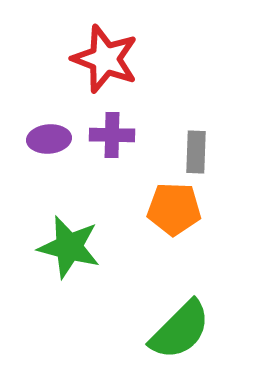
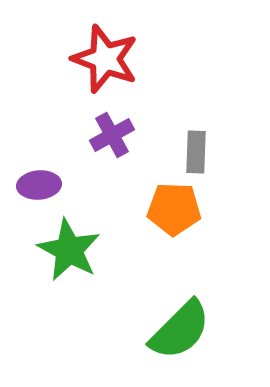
purple cross: rotated 30 degrees counterclockwise
purple ellipse: moved 10 px left, 46 px down
green star: moved 3 px down; rotated 14 degrees clockwise
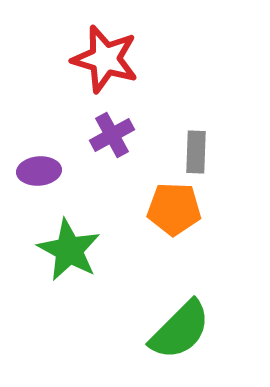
red star: rotated 4 degrees counterclockwise
purple ellipse: moved 14 px up
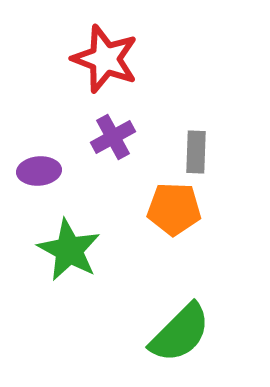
red star: rotated 4 degrees clockwise
purple cross: moved 1 px right, 2 px down
green semicircle: moved 3 px down
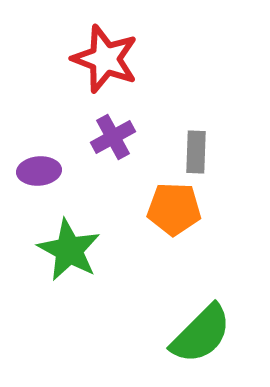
green semicircle: moved 21 px right, 1 px down
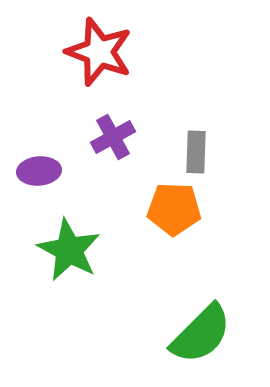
red star: moved 6 px left, 7 px up
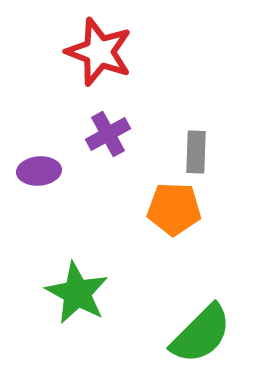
purple cross: moved 5 px left, 3 px up
green star: moved 8 px right, 43 px down
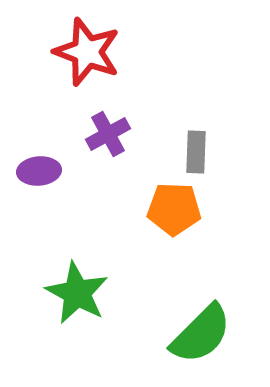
red star: moved 12 px left
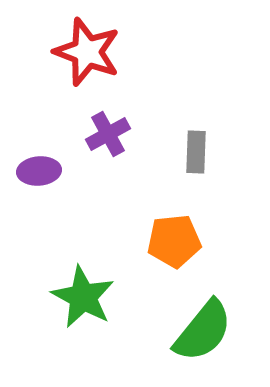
orange pentagon: moved 32 px down; rotated 8 degrees counterclockwise
green star: moved 6 px right, 4 px down
green semicircle: moved 2 px right, 3 px up; rotated 6 degrees counterclockwise
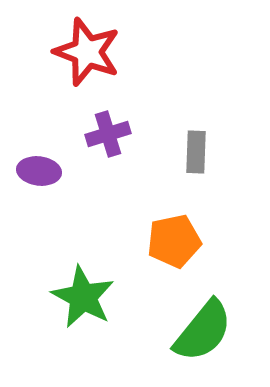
purple cross: rotated 12 degrees clockwise
purple ellipse: rotated 12 degrees clockwise
orange pentagon: rotated 6 degrees counterclockwise
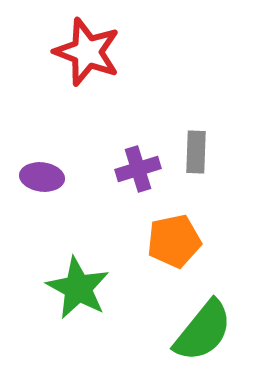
purple cross: moved 30 px right, 35 px down
purple ellipse: moved 3 px right, 6 px down
green star: moved 5 px left, 9 px up
